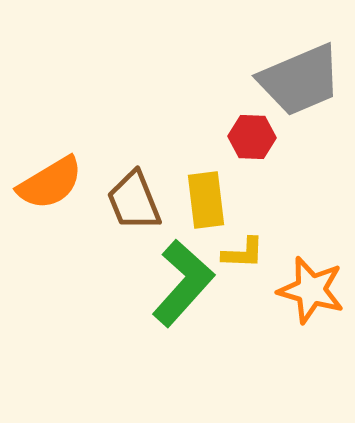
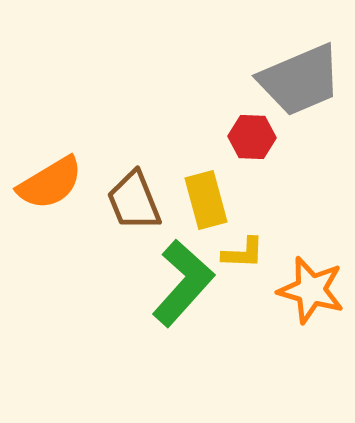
yellow rectangle: rotated 8 degrees counterclockwise
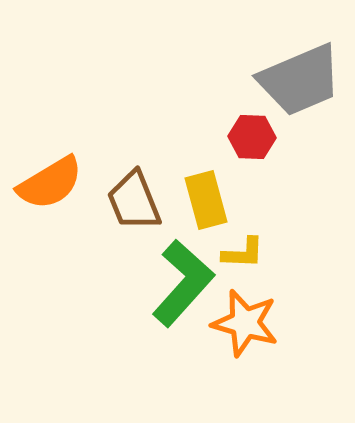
orange star: moved 66 px left, 33 px down
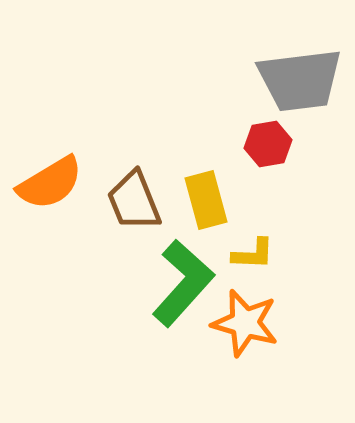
gray trapezoid: rotated 16 degrees clockwise
red hexagon: moved 16 px right, 7 px down; rotated 12 degrees counterclockwise
yellow L-shape: moved 10 px right, 1 px down
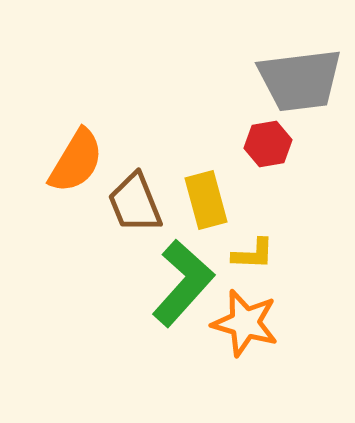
orange semicircle: moved 26 px right, 22 px up; rotated 28 degrees counterclockwise
brown trapezoid: moved 1 px right, 2 px down
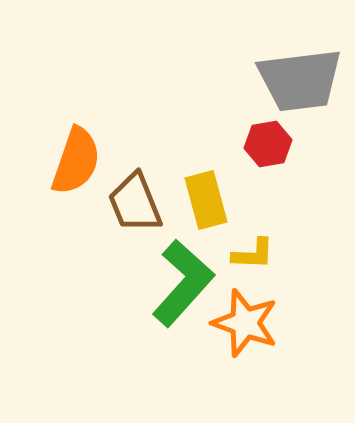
orange semicircle: rotated 12 degrees counterclockwise
orange star: rotated 4 degrees clockwise
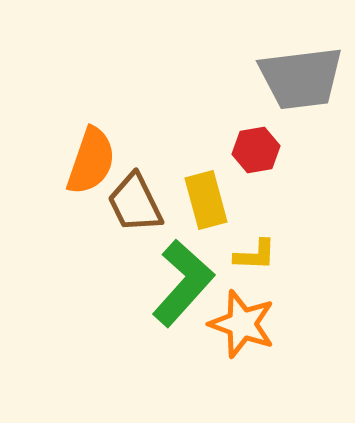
gray trapezoid: moved 1 px right, 2 px up
red hexagon: moved 12 px left, 6 px down
orange semicircle: moved 15 px right
brown trapezoid: rotated 4 degrees counterclockwise
yellow L-shape: moved 2 px right, 1 px down
orange star: moved 3 px left, 1 px down
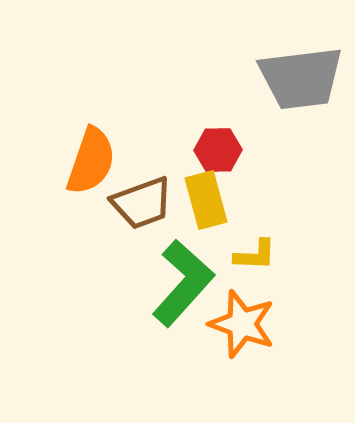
red hexagon: moved 38 px left; rotated 9 degrees clockwise
brown trapezoid: moved 7 px right; rotated 84 degrees counterclockwise
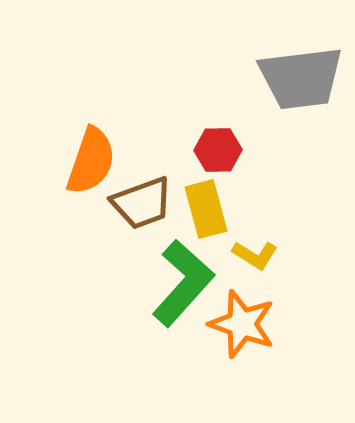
yellow rectangle: moved 9 px down
yellow L-shape: rotated 30 degrees clockwise
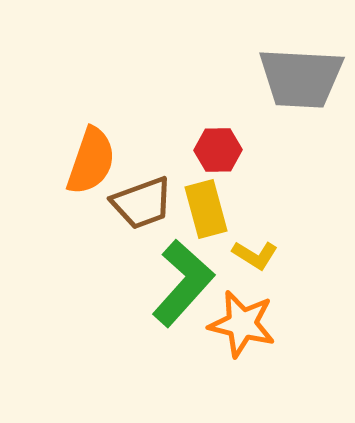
gray trapezoid: rotated 10 degrees clockwise
orange star: rotated 6 degrees counterclockwise
